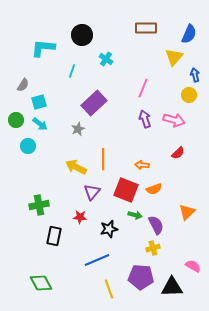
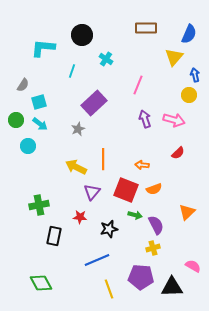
pink line: moved 5 px left, 3 px up
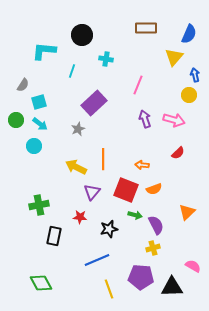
cyan L-shape: moved 1 px right, 3 px down
cyan cross: rotated 24 degrees counterclockwise
cyan circle: moved 6 px right
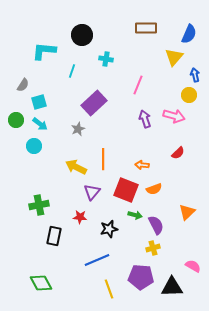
pink arrow: moved 4 px up
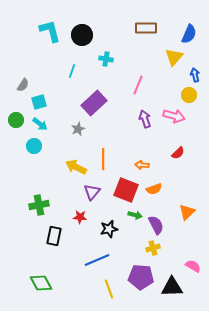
cyan L-shape: moved 6 px right, 20 px up; rotated 70 degrees clockwise
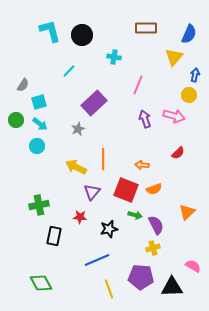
cyan cross: moved 8 px right, 2 px up
cyan line: moved 3 px left; rotated 24 degrees clockwise
blue arrow: rotated 24 degrees clockwise
cyan circle: moved 3 px right
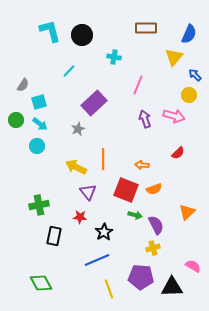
blue arrow: rotated 56 degrees counterclockwise
purple triangle: moved 4 px left; rotated 18 degrees counterclockwise
black star: moved 5 px left, 3 px down; rotated 18 degrees counterclockwise
